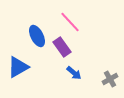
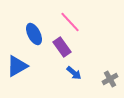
blue ellipse: moved 3 px left, 2 px up
blue triangle: moved 1 px left, 1 px up
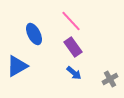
pink line: moved 1 px right, 1 px up
purple rectangle: moved 11 px right
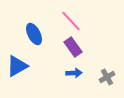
blue arrow: rotated 42 degrees counterclockwise
gray cross: moved 3 px left, 2 px up
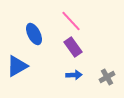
blue arrow: moved 2 px down
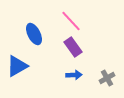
gray cross: moved 1 px down
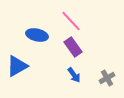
blue ellipse: moved 3 px right, 1 px down; rotated 50 degrees counterclockwise
blue arrow: rotated 56 degrees clockwise
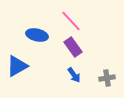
gray cross: rotated 21 degrees clockwise
